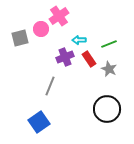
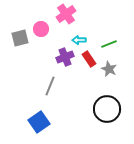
pink cross: moved 7 px right, 2 px up
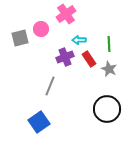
green line: rotated 70 degrees counterclockwise
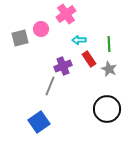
purple cross: moved 2 px left, 9 px down
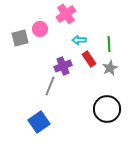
pink circle: moved 1 px left
gray star: moved 1 px right, 1 px up; rotated 21 degrees clockwise
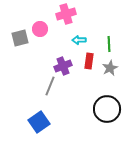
pink cross: rotated 18 degrees clockwise
red rectangle: moved 2 px down; rotated 42 degrees clockwise
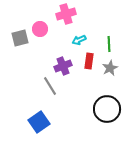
cyan arrow: rotated 24 degrees counterclockwise
gray line: rotated 54 degrees counterclockwise
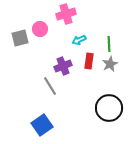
gray star: moved 4 px up
black circle: moved 2 px right, 1 px up
blue square: moved 3 px right, 3 px down
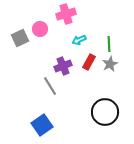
gray square: rotated 12 degrees counterclockwise
red rectangle: moved 1 px down; rotated 21 degrees clockwise
black circle: moved 4 px left, 4 px down
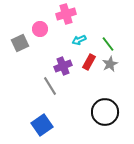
gray square: moved 5 px down
green line: moved 1 px left; rotated 35 degrees counterclockwise
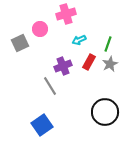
green line: rotated 56 degrees clockwise
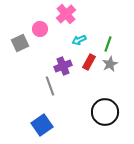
pink cross: rotated 24 degrees counterclockwise
gray line: rotated 12 degrees clockwise
